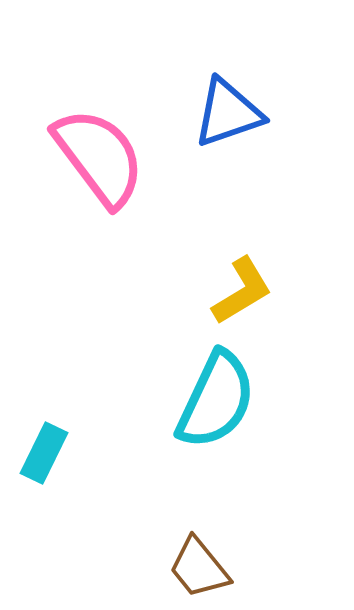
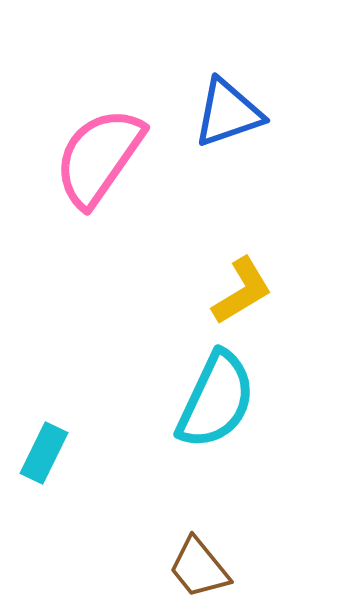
pink semicircle: rotated 108 degrees counterclockwise
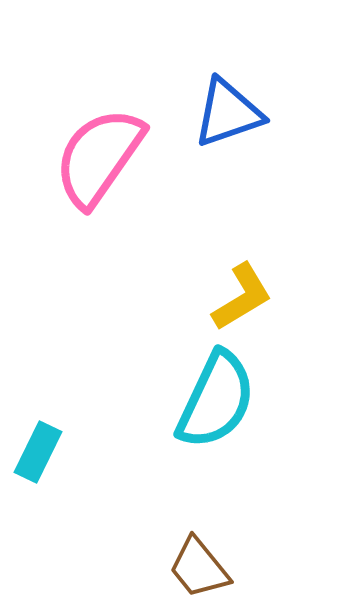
yellow L-shape: moved 6 px down
cyan rectangle: moved 6 px left, 1 px up
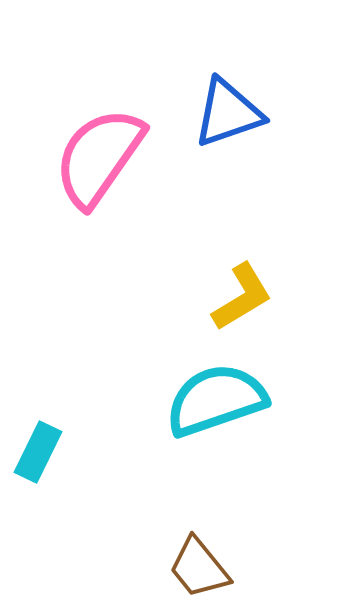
cyan semicircle: rotated 134 degrees counterclockwise
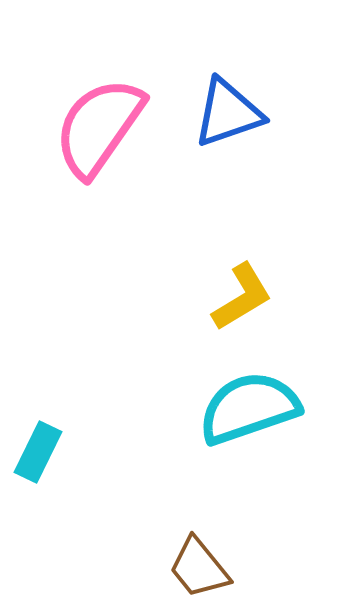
pink semicircle: moved 30 px up
cyan semicircle: moved 33 px right, 8 px down
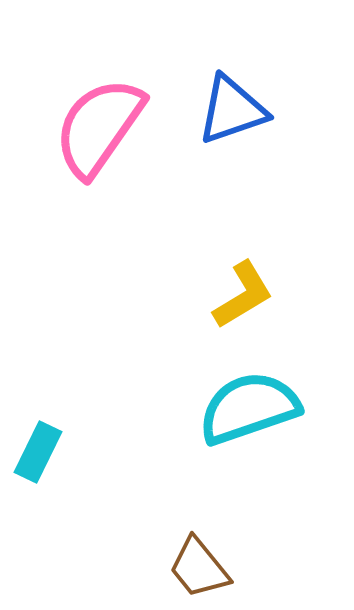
blue triangle: moved 4 px right, 3 px up
yellow L-shape: moved 1 px right, 2 px up
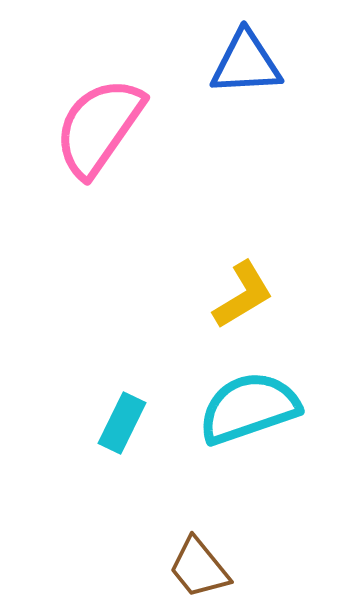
blue triangle: moved 14 px right, 47 px up; rotated 16 degrees clockwise
cyan rectangle: moved 84 px right, 29 px up
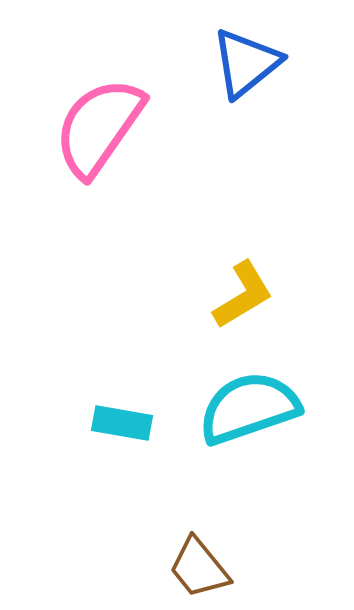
blue triangle: rotated 36 degrees counterclockwise
cyan rectangle: rotated 74 degrees clockwise
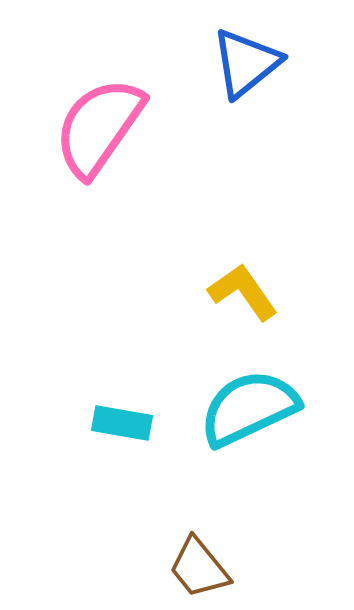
yellow L-shape: moved 3 px up; rotated 94 degrees counterclockwise
cyan semicircle: rotated 6 degrees counterclockwise
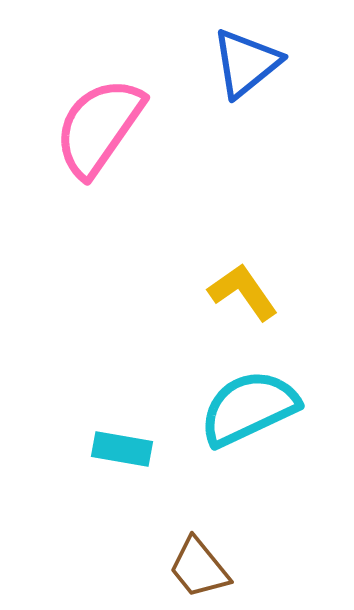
cyan rectangle: moved 26 px down
